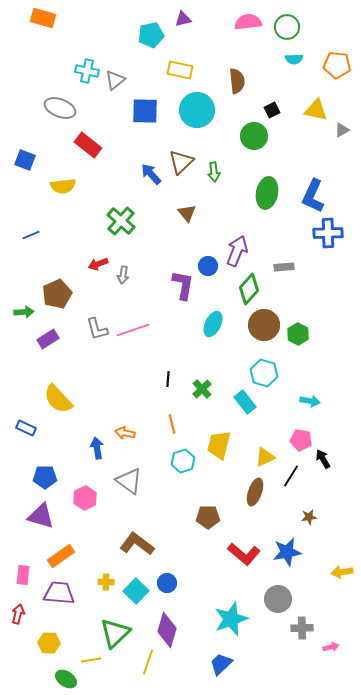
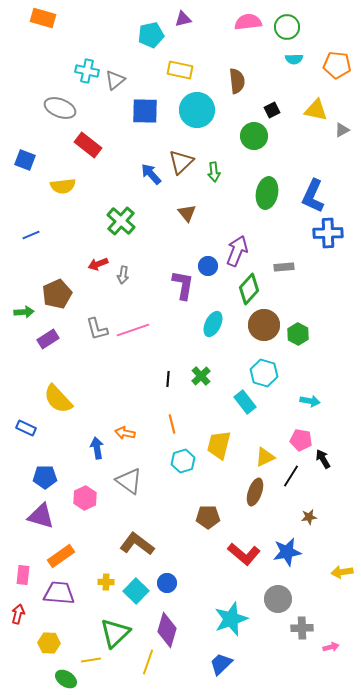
green cross at (202, 389): moved 1 px left, 13 px up
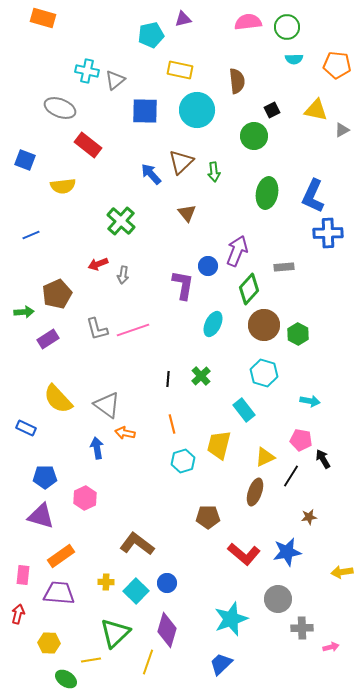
cyan rectangle at (245, 402): moved 1 px left, 8 px down
gray triangle at (129, 481): moved 22 px left, 76 px up
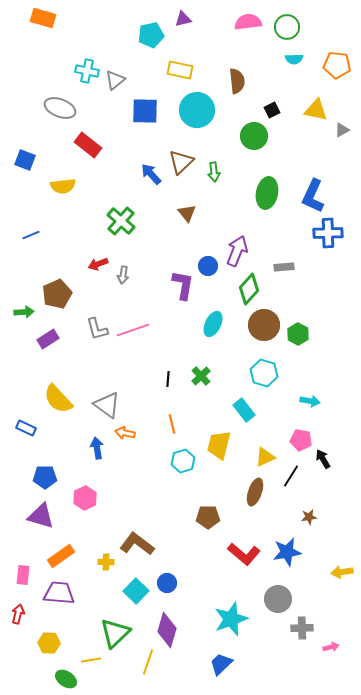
yellow cross at (106, 582): moved 20 px up
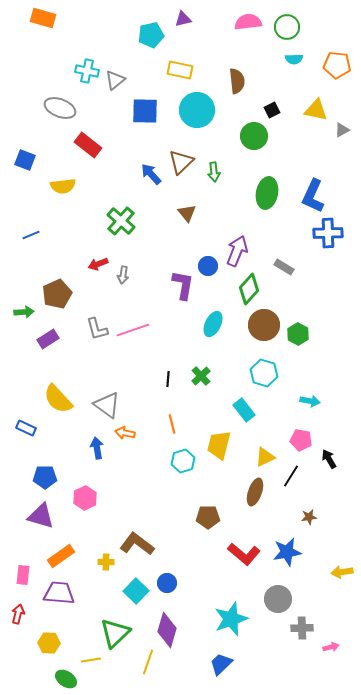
gray rectangle at (284, 267): rotated 36 degrees clockwise
black arrow at (323, 459): moved 6 px right
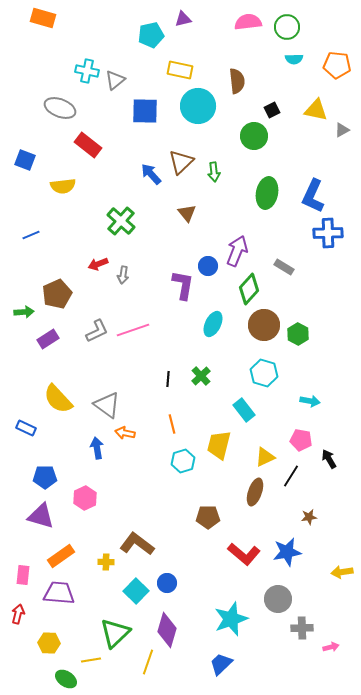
cyan circle at (197, 110): moved 1 px right, 4 px up
gray L-shape at (97, 329): moved 2 px down; rotated 100 degrees counterclockwise
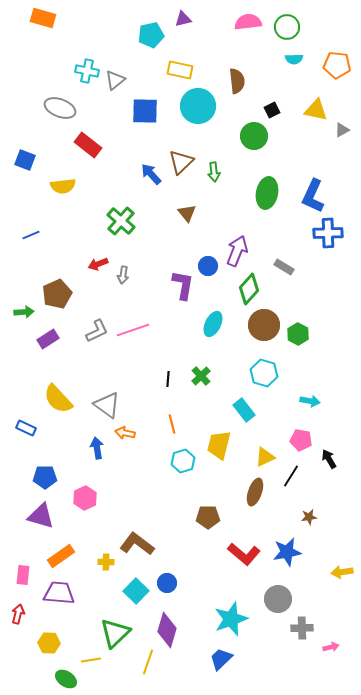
blue trapezoid at (221, 664): moved 5 px up
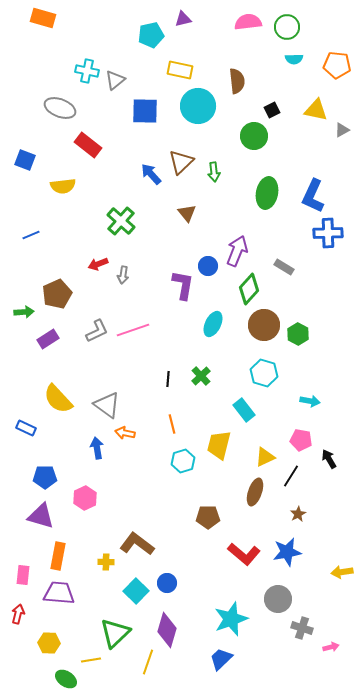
brown star at (309, 517): moved 11 px left, 3 px up; rotated 21 degrees counterclockwise
orange rectangle at (61, 556): moved 3 px left; rotated 44 degrees counterclockwise
gray cross at (302, 628): rotated 20 degrees clockwise
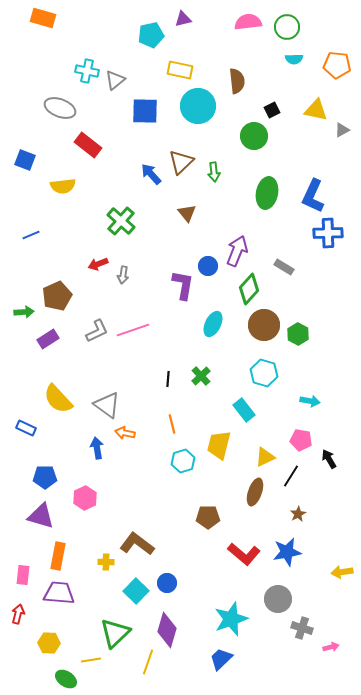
brown pentagon at (57, 294): moved 2 px down
